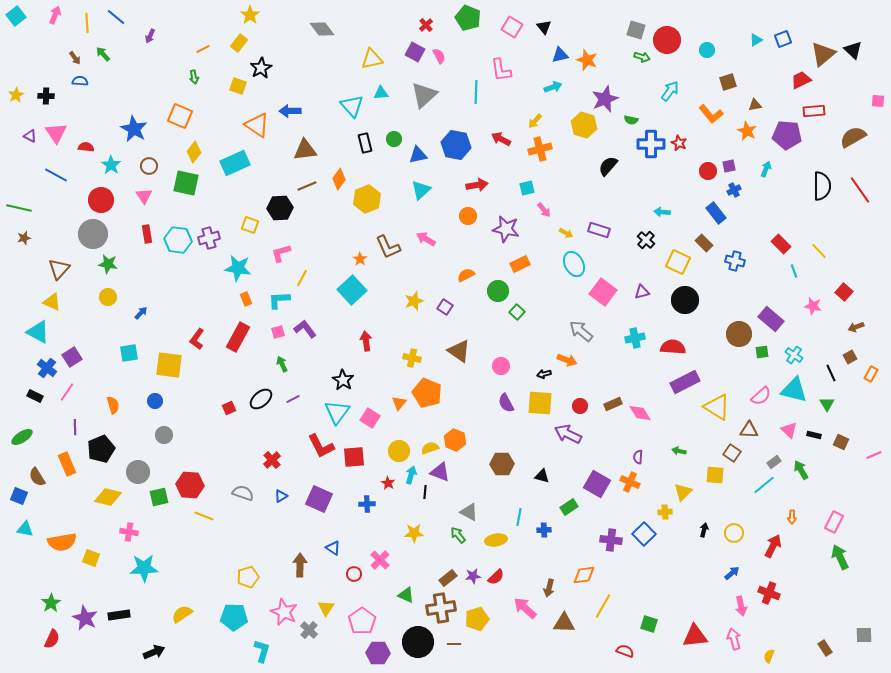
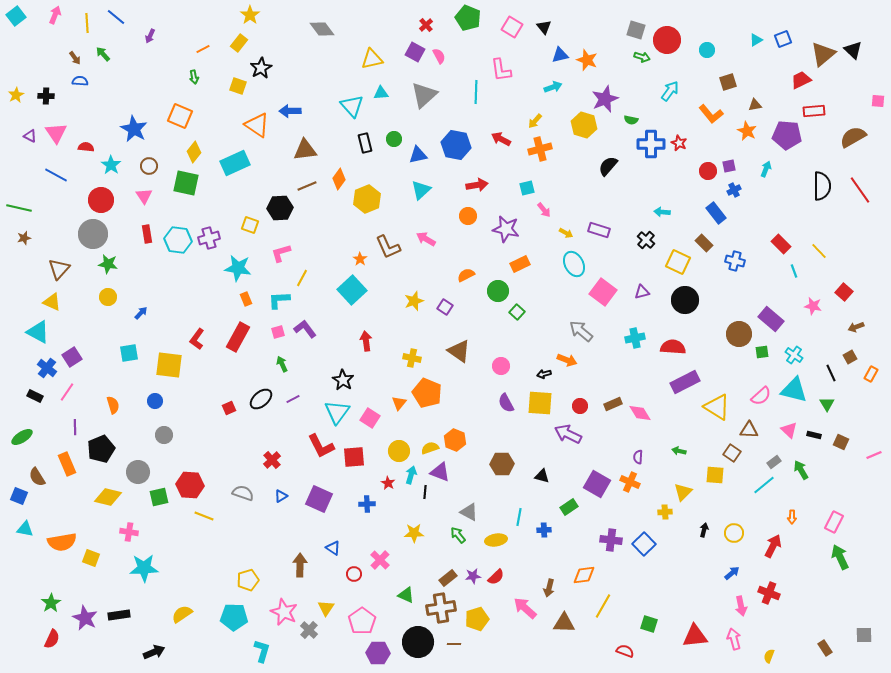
blue square at (644, 534): moved 10 px down
yellow pentagon at (248, 577): moved 3 px down
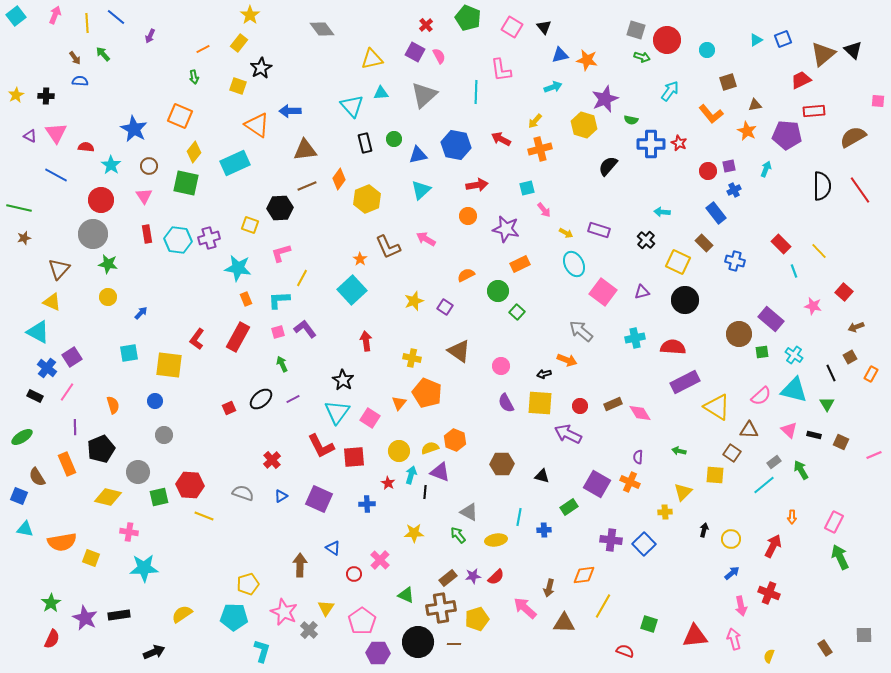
orange star at (587, 60): rotated 10 degrees counterclockwise
yellow circle at (734, 533): moved 3 px left, 6 px down
yellow pentagon at (248, 580): moved 4 px down
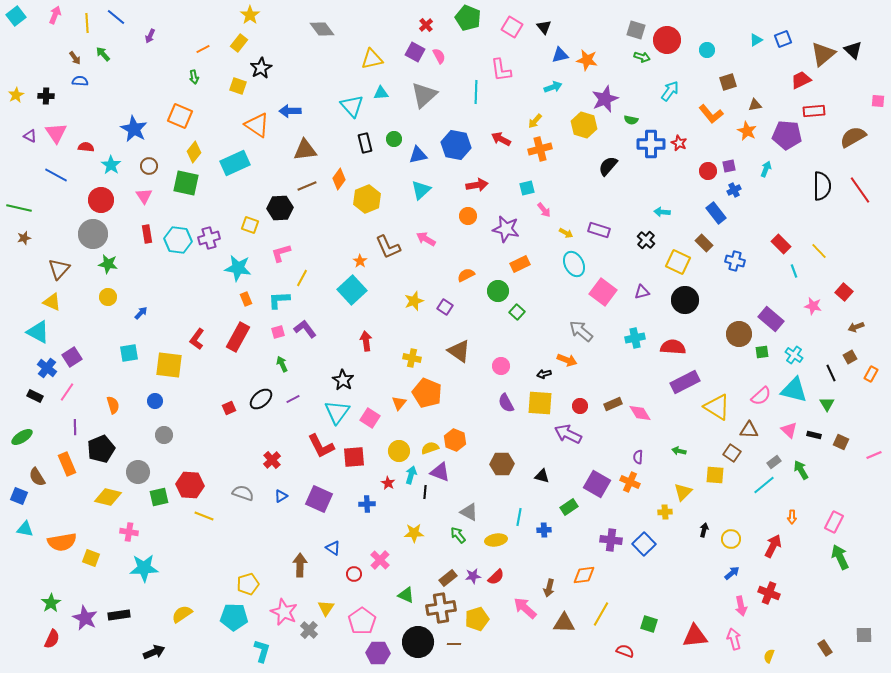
orange star at (360, 259): moved 2 px down
yellow line at (603, 606): moved 2 px left, 8 px down
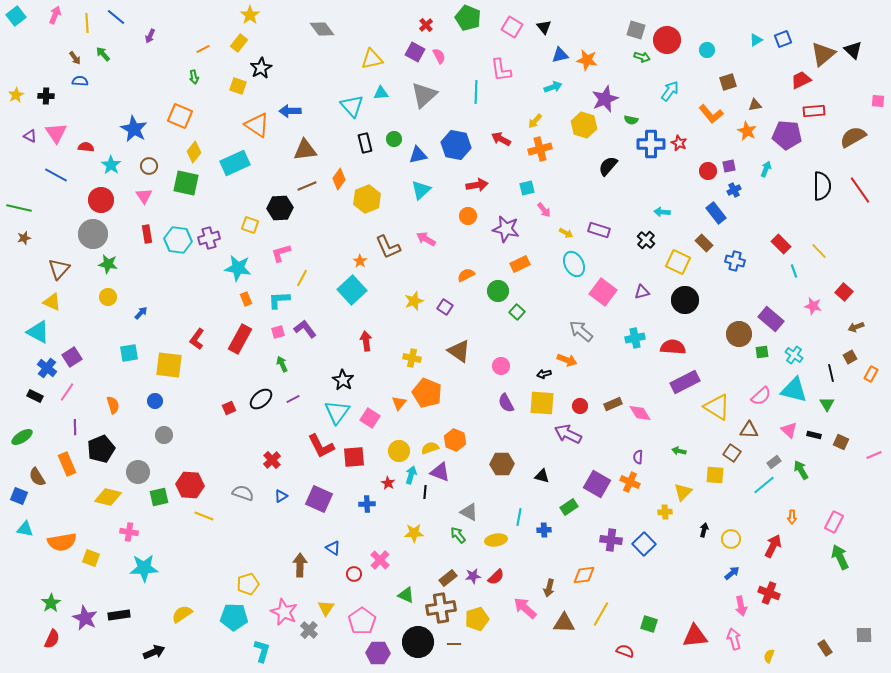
red rectangle at (238, 337): moved 2 px right, 2 px down
black line at (831, 373): rotated 12 degrees clockwise
yellow square at (540, 403): moved 2 px right
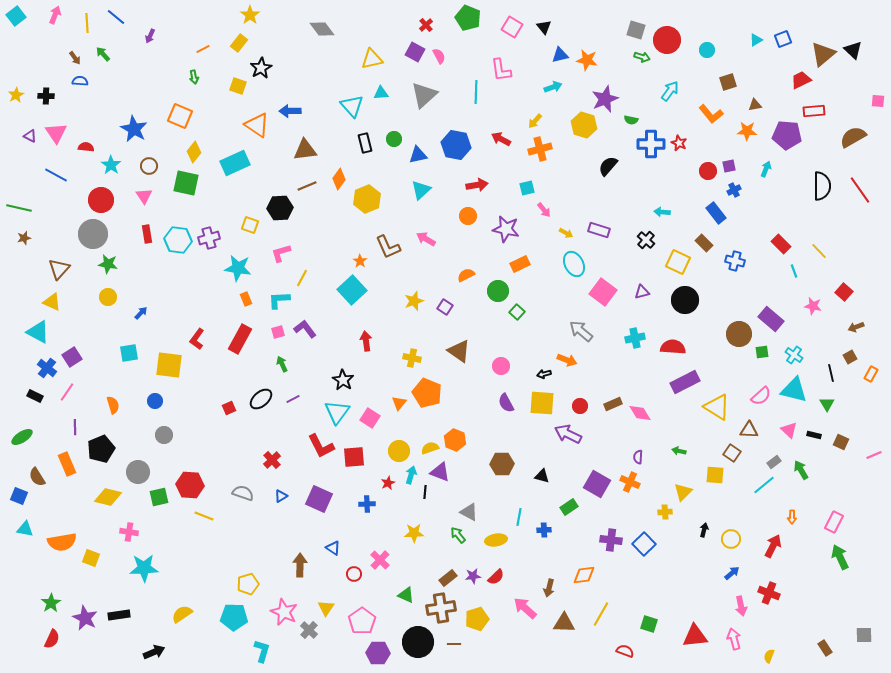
orange star at (747, 131): rotated 24 degrees counterclockwise
red star at (388, 483): rotated 16 degrees clockwise
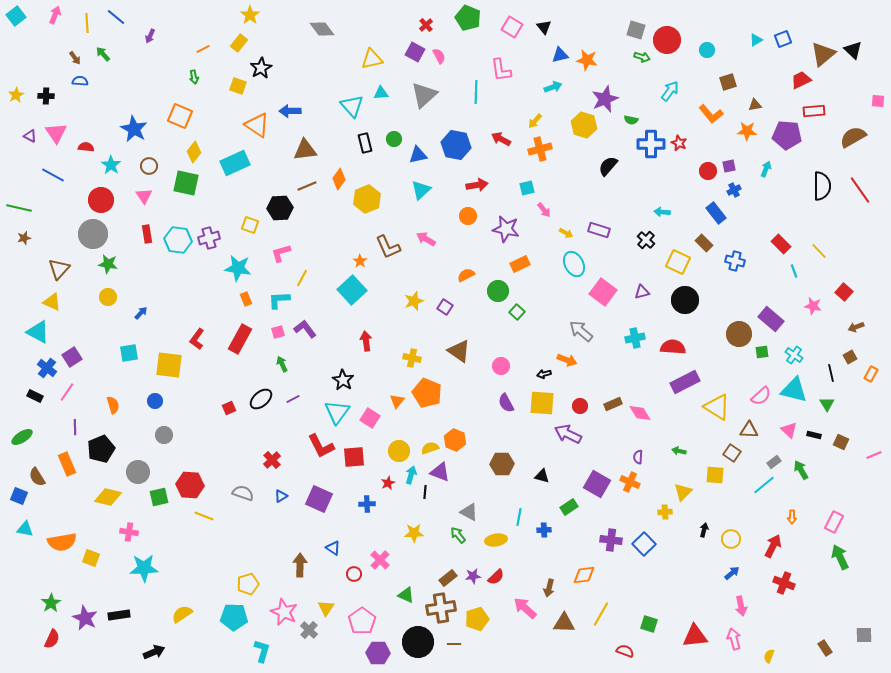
blue line at (56, 175): moved 3 px left
orange triangle at (399, 403): moved 2 px left, 2 px up
red cross at (769, 593): moved 15 px right, 10 px up
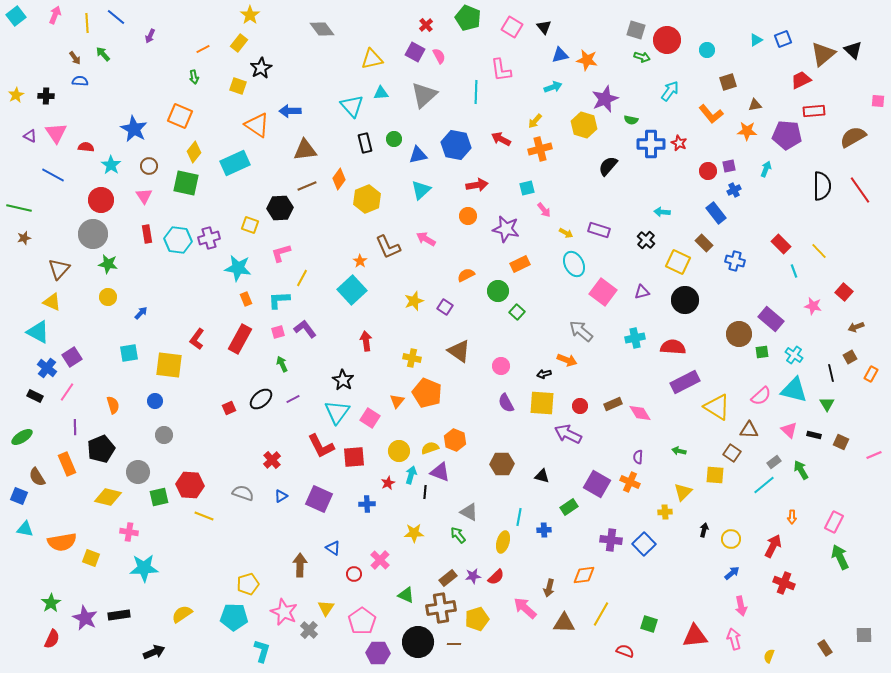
yellow ellipse at (496, 540): moved 7 px right, 2 px down; rotated 65 degrees counterclockwise
